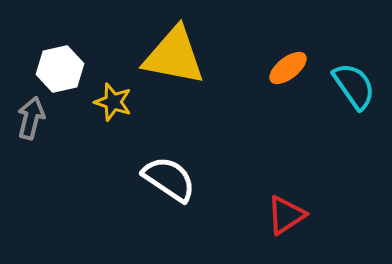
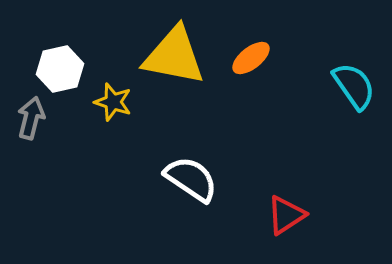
orange ellipse: moved 37 px left, 10 px up
white semicircle: moved 22 px right
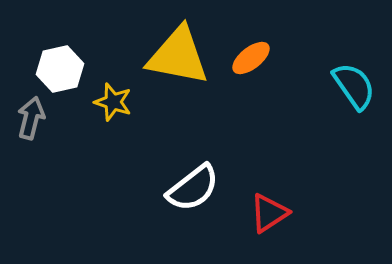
yellow triangle: moved 4 px right
white semicircle: moved 2 px right, 9 px down; rotated 108 degrees clockwise
red triangle: moved 17 px left, 2 px up
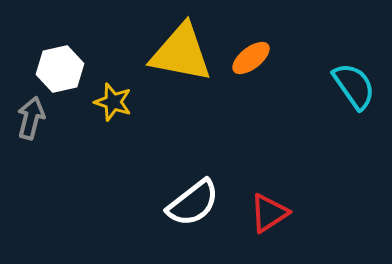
yellow triangle: moved 3 px right, 3 px up
white semicircle: moved 15 px down
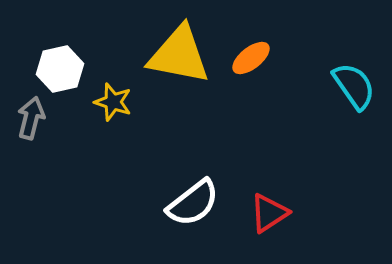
yellow triangle: moved 2 px left, 2 px down
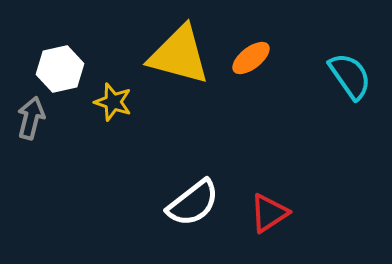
yellow triangle: rotated 4 degrees clockwise
cyan semicircle: moved 4 px left, 10 px up
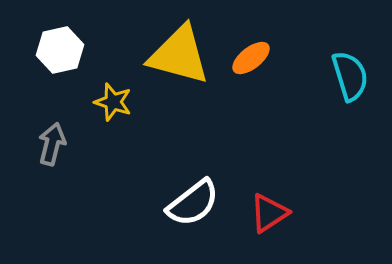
white hexagon: moved 19 px up
cyan semicircle: rotated 18 degrees clockwise
gray arrow: moved 21 px right, 26 px down
